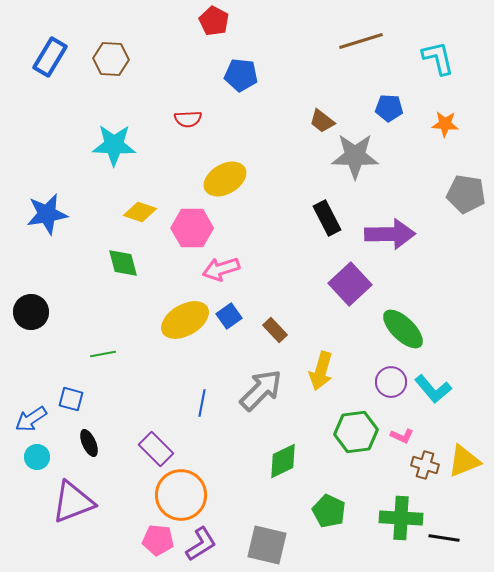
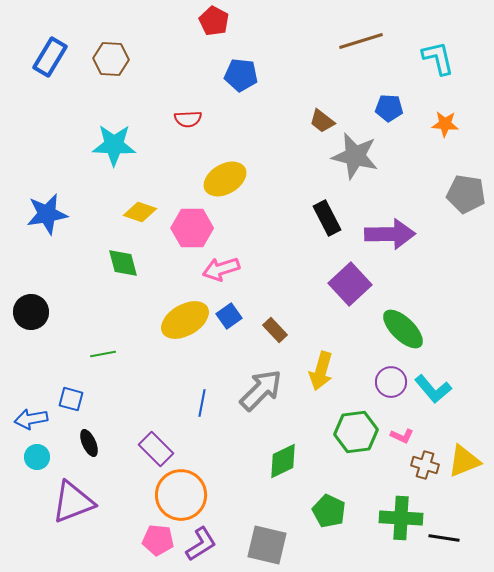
gray star at (355, 156): rotated 12 degrees clockwise
blue arrow at (31, 419): rotated 24 degrees clockwise
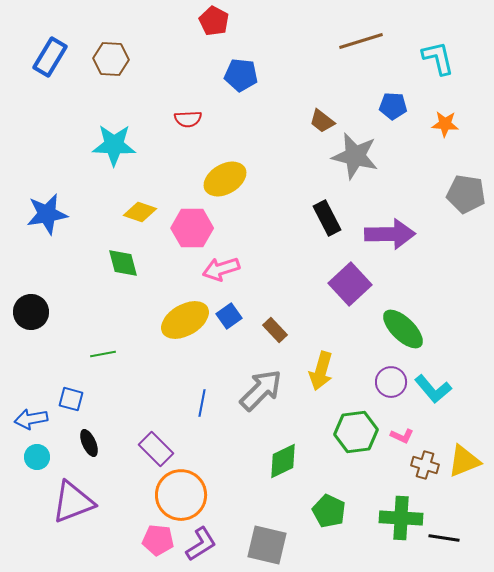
blue pentagon at (389, 108): moved 4 px right, 2 px up
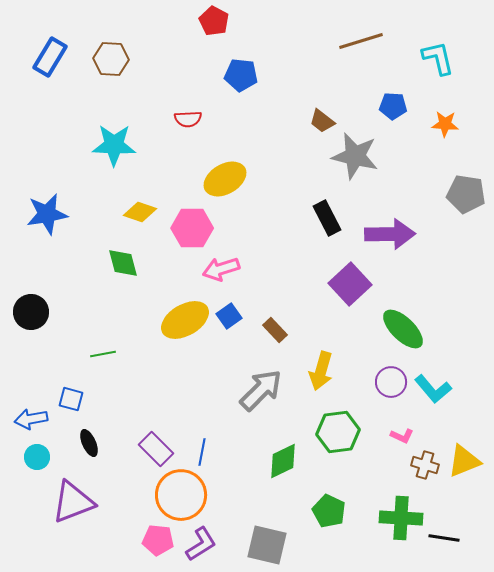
blue line at (202, 403): moved 49 px down
green hexagon at (356, 432): moved 18 px left
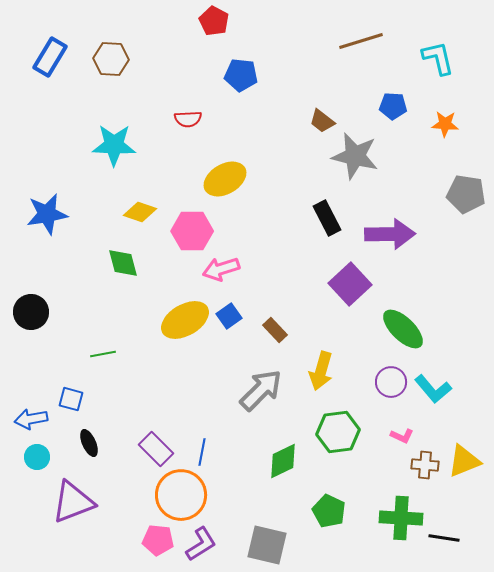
pink hexagon at (192, 228): moved 3 px down
brown cross at (425, 465): rotated 12 degrees counterclockwise
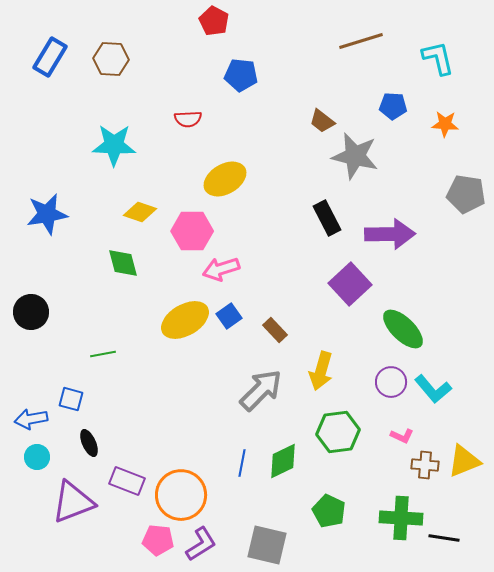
purple rectangle at (156, 449): moved 29 px left, 32 px down; rotated 24 degrees counterclockwise
blue line at (202, 452): moved 40 px right, 11 px down
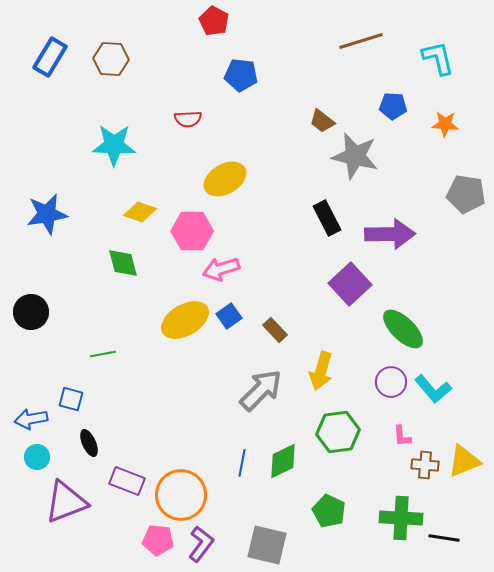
pink L-shape at (402, 436): rotated 60 degrees clockwise
purple triangle at (73, 502): moved 7 px left
purple L-shape at (201, 544): rotated 21 degrees counterclockwise
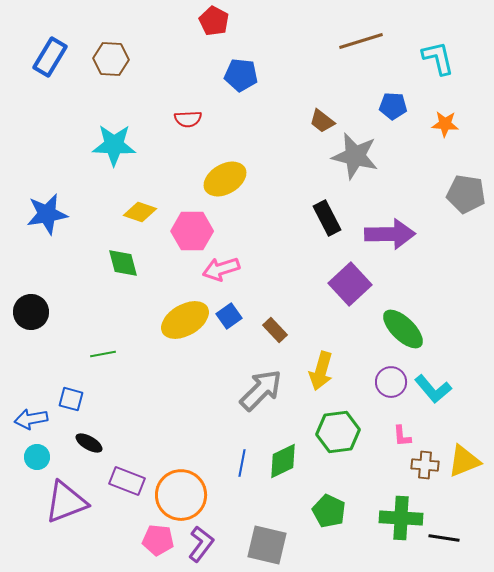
black ellipse at (89, 443): rotated 36 degrees counterclockwise
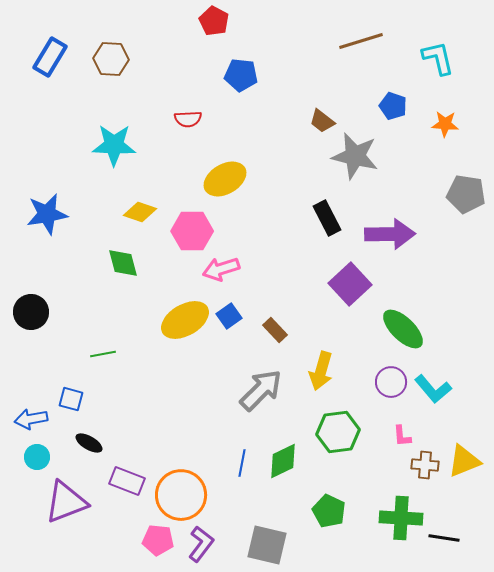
blue pentagon at (393, 106): rotated 16 degrees clockwise
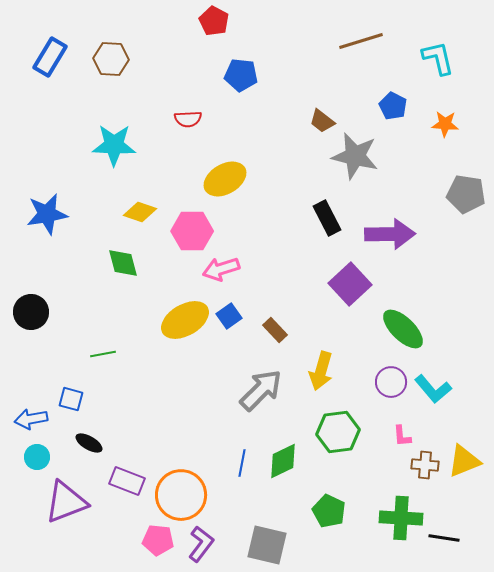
blue pentagon at (393, 106): rotated 8 degrees clockwise
